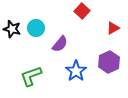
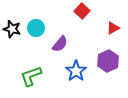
purple hexagon: moved 1 px left, 1 px up
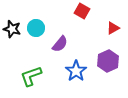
red square: rotated 14 degrees counterclockwise
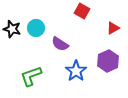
purple semicircle: rotated 84 degrees clockwise
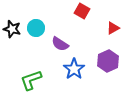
blue star: moved 2 px left, 2 px up
green L-shape: moved 4 px down
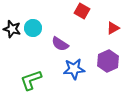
cyan circle: moved 3 px left
blue star: rotated 30 degrees clockwise
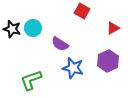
blue star: moved 1 px left, 1 px up; rotated 20 degrees clockwise
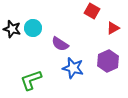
red square: moved 10 px right
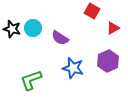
purple semicircle: moved 6 px up
